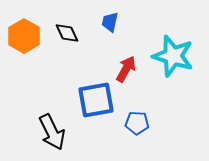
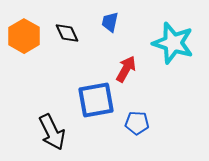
cyan star: moved 13 px up
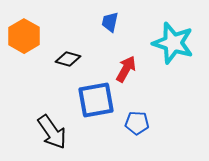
black diamond: moved 1 px right, 26 px down; rotated 50 degrees counterclockwise
black arrow: rotated 9 degrees counterclockwise
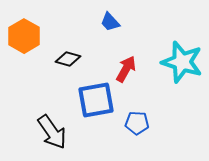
blue trapezoid: rotated 55 degrees counterclockwise
cyan star: moved 9 px right, 19 px down
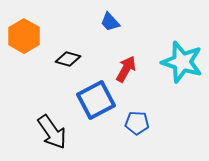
blue square: rotated 18 degrees counterclockwise
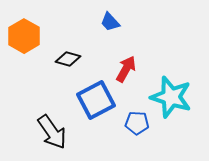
cyan star: moved 11 px left, 35 px down
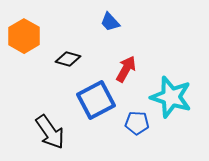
black arrow: moved 2 px left
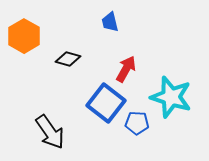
blue trapezoid: rotated 30 degrees clockwise
blue square: moved 10 px right, 3 px down; rotated 24 degrees counterclockwise
